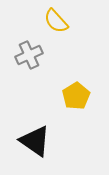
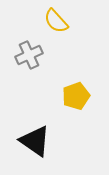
yellow pentagon: rotated 12 degrees clockwise
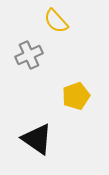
black triangle: moved 2 px right, 2 px up
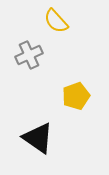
black triangle: moved 1 px right, 1 px up
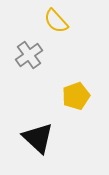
gray cross: rotated 12 degrees counterclockwise
black triangle: rotated 8 degrees clockwise
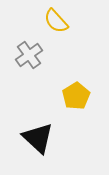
yellow pentagon: rotated 12 degrees counterclockwise
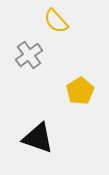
yellow pentagon: moved 4 px right, 5 px up
black triangle: rotated 24 degrees counterclockwise
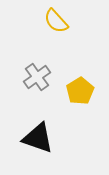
gray cross: moved 8 px right, 22 px down
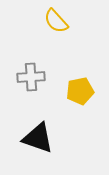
gray cross: moved 6 px left; rotated 32 degrees clockwise
yellow pentagon: rotated 20 degrees clockwise
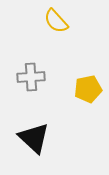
yellow pentagon: moved 8 px right, 2 px up
black triangle: moved 4 px left; rotated 24 degrees clockwise
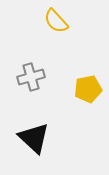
gray cross: rotated 12 degrees counterclockwise
